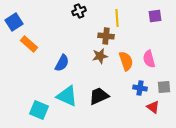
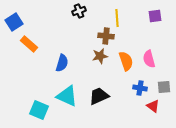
blue semicircle: rotated 12 degrees counterclockwise
red triangle: moved 1 px up
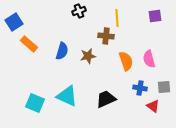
brown star: moved 12 px left
blue semicircle: moved 12 px up
black trapezoid: moved 7 px right, 3 px down
cyan square: moved 4 px left, 7 px up
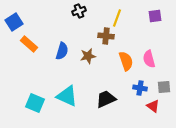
yellow line: rotated 24 degrees clockwise
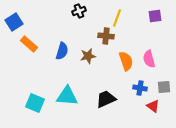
cyan triangle: rotated 20 degrees counterclockwise
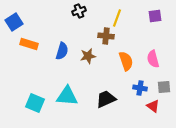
orange rectangle: rotated 24 degrees counterclockwise
pink semicircle: moved 4 px right
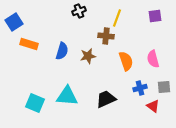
blue cross: rotated 24 degrees counterclockwise
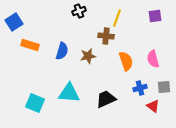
orange rectangle: moved 1 px right, 1 px down
cyan triangle: moved 2 px right, 3 px up
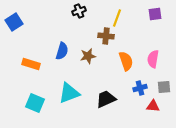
purple square: moved 2 px up
orange rectangle: moved 1 px right, 19 px down
pink semicircle: rotated 24 degrees clockwise
cyan triangle: rotated 25 degrees counterclockwise
red triangle: rotated 32 degrees counterclockwise
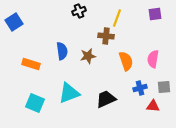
blue semicircle: rotated 24 degrees counterclockwise
